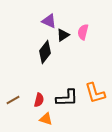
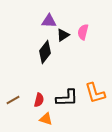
purple triangle: rotated 21 degrees counterclockwise
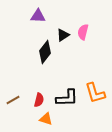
purple triangle: moved 11 px left, 5 px up
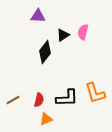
orange triangle: rotated 40 degrees counterclockwise
